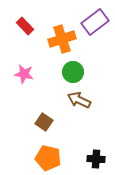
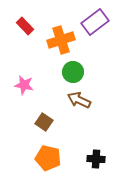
orange cross: moved 1 px left, 1 px down
pink star: moved 11 px down
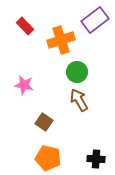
purple rectangle: moved 2 px up
green circle: moved 4 px right
brown arrow: rotated 35 degrees clockwise
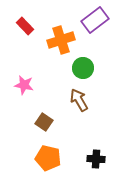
green circle: moved 6 px right, 4 px up
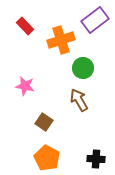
pink star: moved 1 px right, 1 px down
orange pentagon: moved 1 px left; rotated 15 degrees clockwise
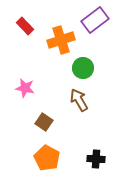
pink star: moved 2 px down
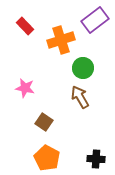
brown arrow: moved 1 px right, 3 px up
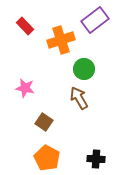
green circle: moved 1 px right, 1 px down
brown arrow: moved 1 px left, 1 px down
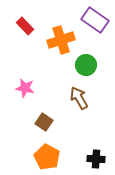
purple rectangle: rotated 72 degrees clockwise
green circle: moved 2 px right, 4 px up
orange pentagon: moved 1 px up
